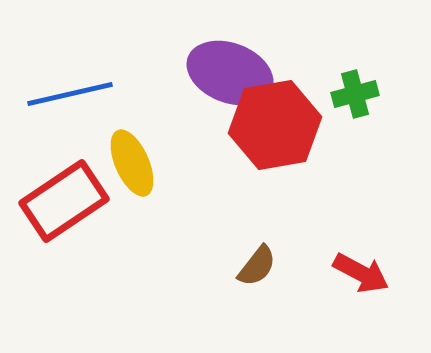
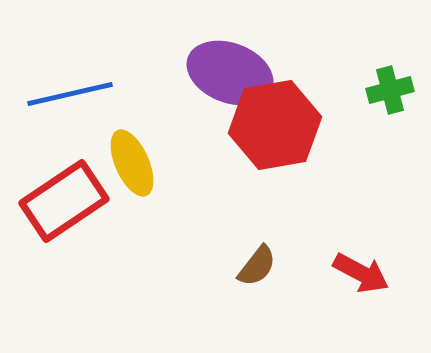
green cross: moved 35 px right, 4 px up
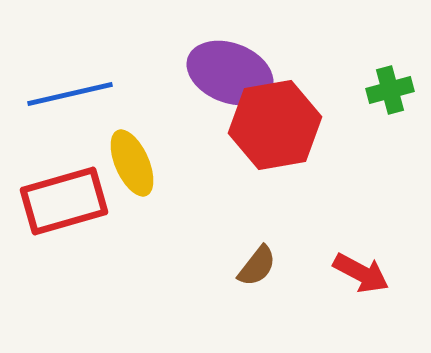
red rectangle: rotated 18 degrees clockwise
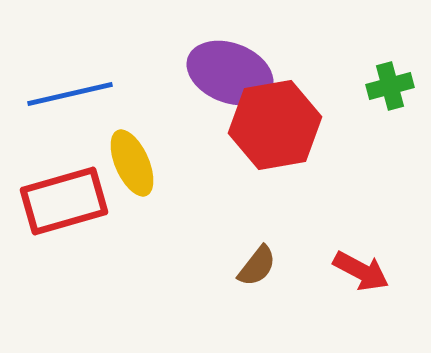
green cross: moved 4 px up
red arrow: moved 2 px up
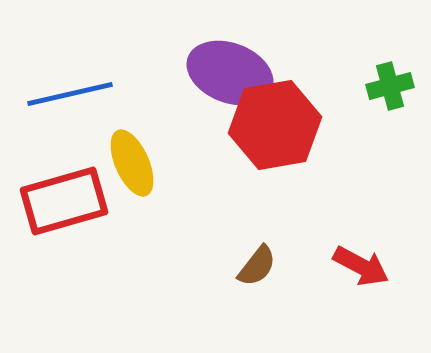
red arrow: moved 5 px up
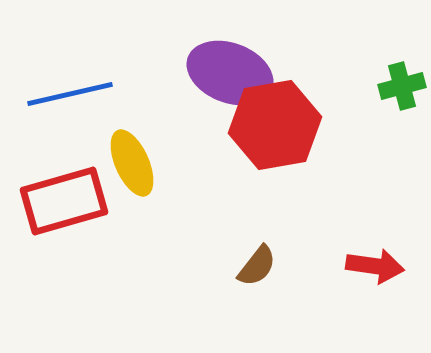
green cross: moved 12 px right
red arrow: moved 14 px right; rotated 20 degrees counterclockwise
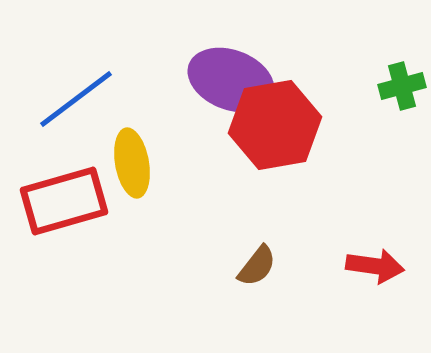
purple ellipse: moved 1 px right, 7 px down
blue line: moved 6 px right, 5 px down; rotated 24 degrees counterclockwise
yellow ellipse: rotated 14 degrees clockwise
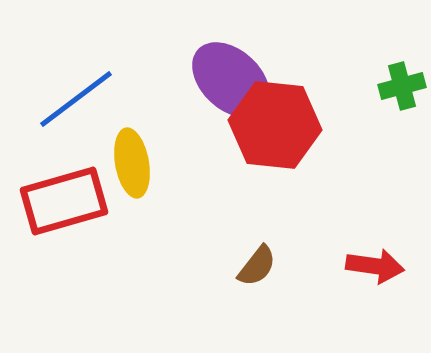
purple ellipse: rotated 22 degrees clockwise
red hexagon: rotated 16 degrees clockwise
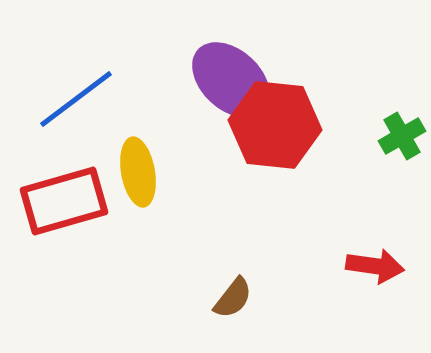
green cross: moved 50 px down; rotated 15 degrees counterclockwise
yellow ellipse: moved 6 px right, 9 px down
brown semicircle: moved 24 px left, 32 px down
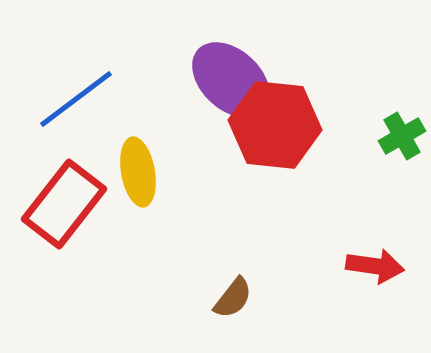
red rectangle: moved 3 px down; rotated 36 degrees counterclockwise
